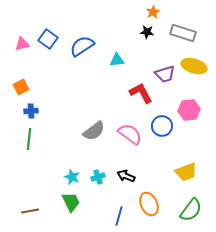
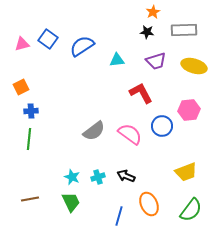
gray rectangle: moved 1 px right, 3 px up; rotated 20 degrees counterclockwise
purple trapezoid: moved 9 px left, 13 px up
brown line: moved 12 px up
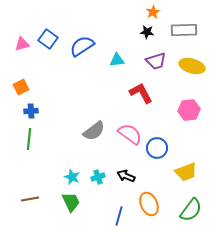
yellow ellipse: moved 2 px left
blue circle: moved 5 px left, 22 px down
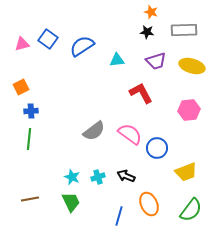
orange star: moved 2 px left; rotated 24 degrees counterclockwise
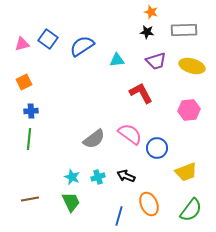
orange square: moved 3 px right, 5 px up
gray semicircle: moved 8 px down
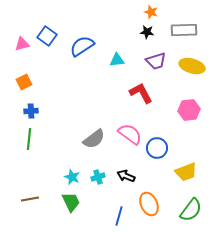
blue square: moved 1 px left, 3 px up
